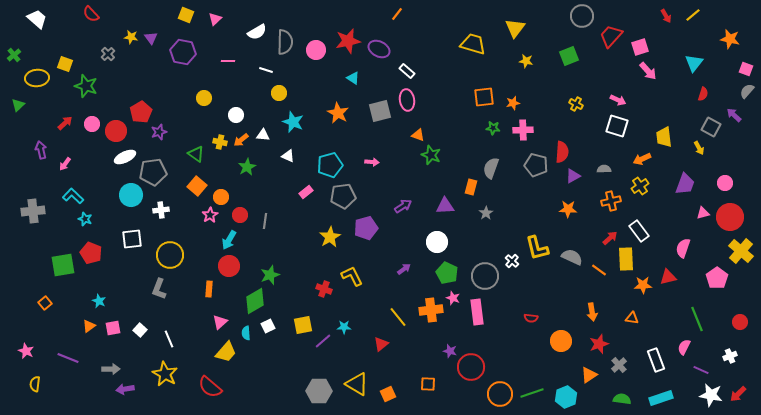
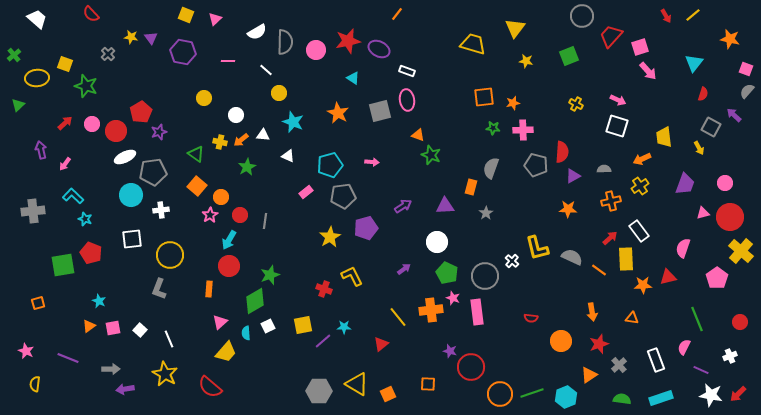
white line at (266, 70): rotated 24 degrees clockwise
white rectangle at (407, 71): rotated 21 degrees counterclockwise
orange square at (45, 303): moved 7 px left; rotated 24 degrees clockwise
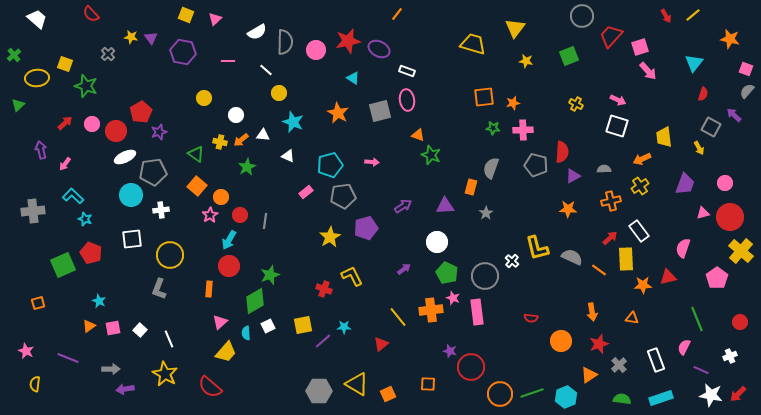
green square at (63, 265): rotated 15 degrees counterclockwise
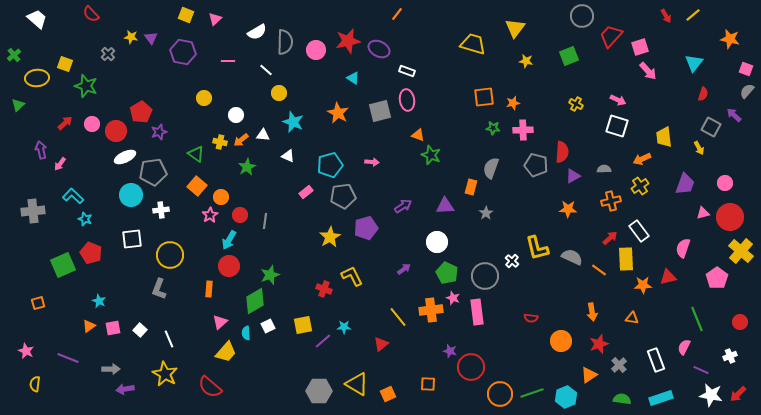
pink arrow at (65, 164): moved 5 px left
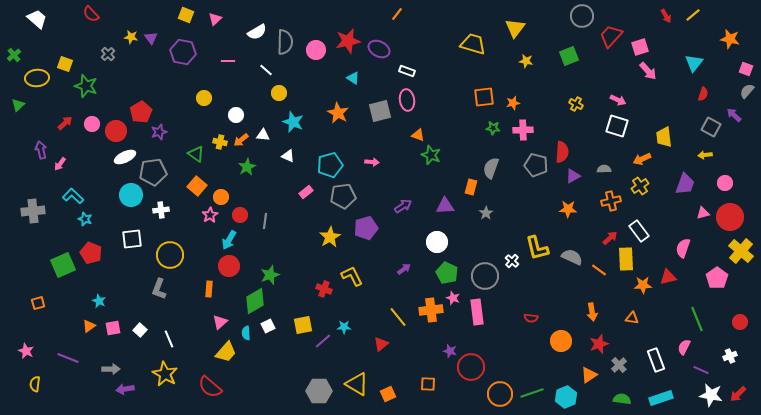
yellow arrow at (699, 148): moved 6 px right, 7 px down; rotated 112 degrees clockwise
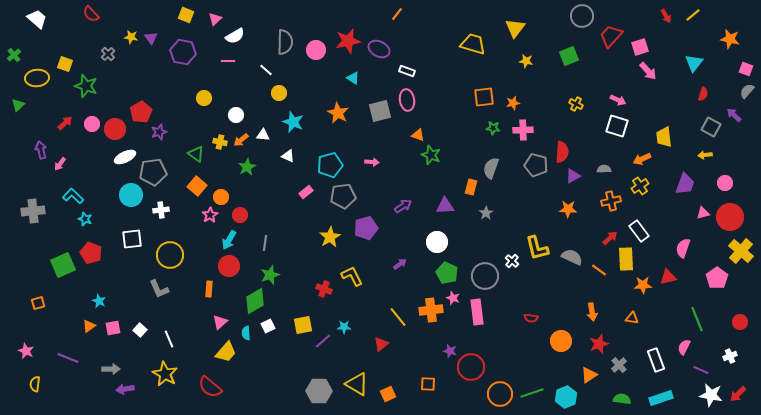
white semicircle at (257, 32): moved 22 px left, 4 px down
red circle at (116, 131): moved 1 px left, 2 px up
gray line at (265, 221): moved 22 px down
purple arrow at (404, 269): moved 4 px left, 5 px up
gray L-shape at (159, 289): rotated 45 degrees counterclockwise
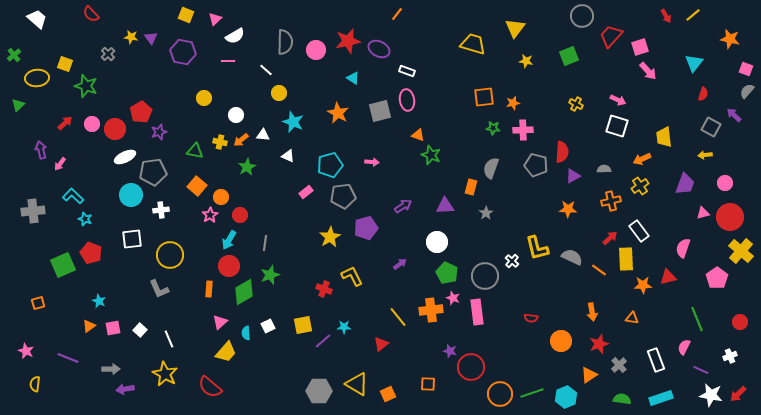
green triangle at (196, 154): moved 1 px left, 3 px up; rotated 24 degrees counterclockwise
green diamond at (255, 301): moved 11 px left, 9 px up
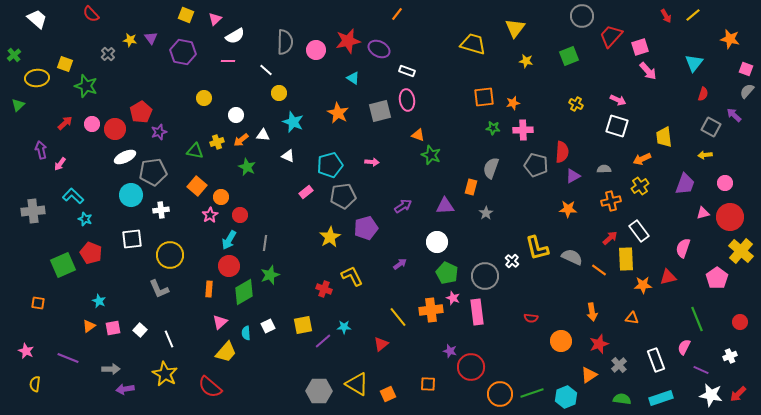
yellow star at (131, 37): moved 1 px left, 3 px down
yellow cross at (220, 142): moved 3 px left; rotated 32 degrees counterclockwise
green star at (247, 167): rotated 18 degrees counterclockwise
orange square at (38, 303): rotated 24 degrees clockwise
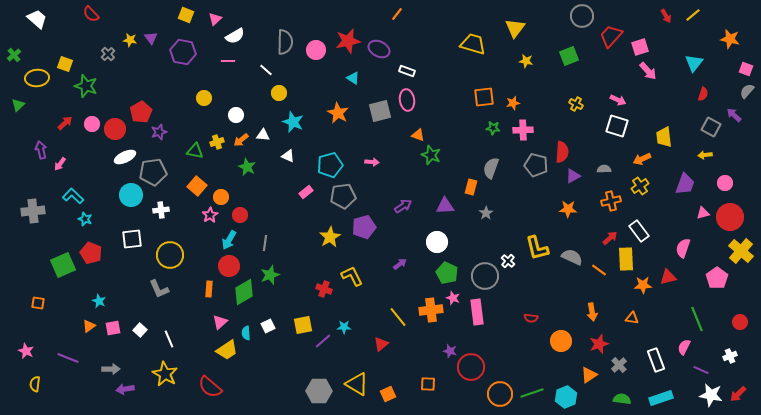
purple pentagon at (366, 228): moved 2 px left, 1 px up
white cross at (512, 261): moved 4 px left
yellow trapezoid at (226, 352): moved 1 px right, 2 px up; rotated 15 degrees clockwise
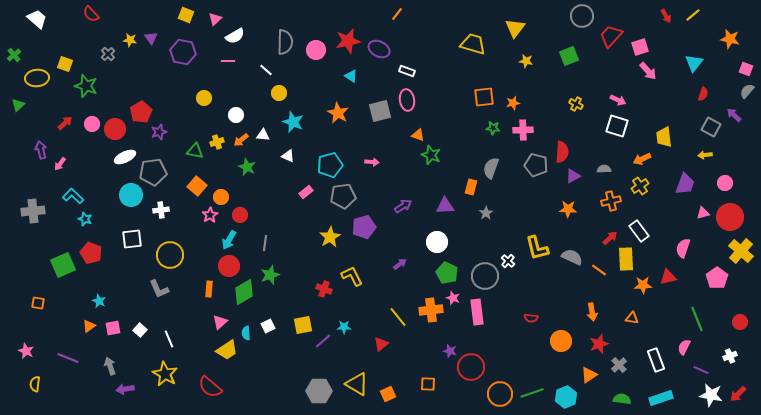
cyan triangle at (353, 78): moved 2 px left, 2 px up
gray arrow at (111, 369): moved 1 px left, 3 px up; rotated 108 degrees counterclockwise
